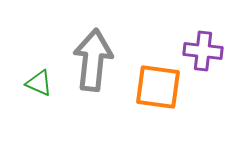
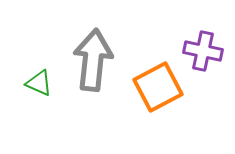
purple cross: rotated 6 degrees clockwise
orange square: rotated 36 degrees counterclockwise
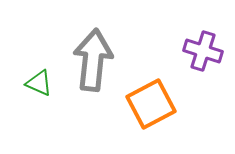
purple cross: rotated 6 degrees clockwise
orange square: moved 7 px left, 17 px down
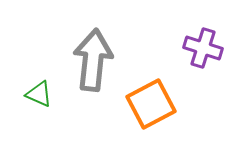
purple cross: moved 3 px up
green triangle: moved 11 px down
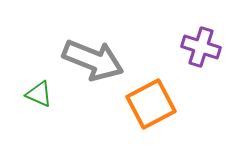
purple cross: moved 2 px left, 1 px up
gray arrow: rotated 106 degrees clockwise
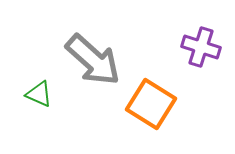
gray arrow: rotated 20 degrees clockwise
orange square: rotated 30 degrees counterclockwise
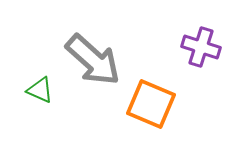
green triangle: moved 1 px right, 4 px up
orange square: rotated 9 degrees counterclockwise
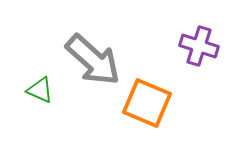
purple cross: moved 2 px left, 1 px up
orange square: moved 4 px left, 1 px up
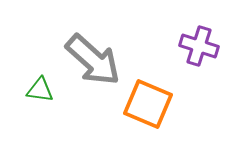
green triangle: rotated 16 degrees counterclockwise
orange square: moved 1 px right, 1 px down
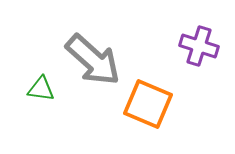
green triangle: moved 1 px right, 1 px up
